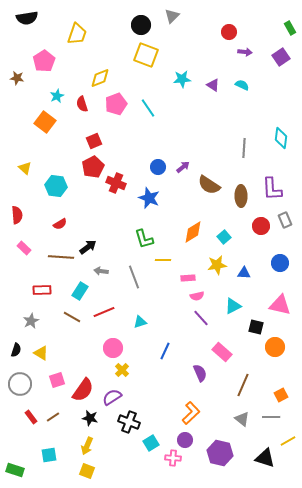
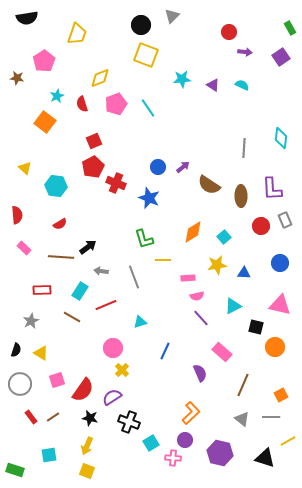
red line at (104, 312): moved 2 px right, 7 px up
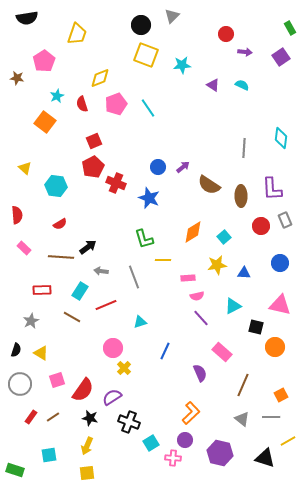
red circle at (229, 32): moved 3 px left, 2 px down
cyan star at (182, 79): moved 14 px up
yellow cross at (122, 370): moved 2 px right, 2 px up
red rectangle at (31, 417): rotated 72 degrees clockwise
yellow square at (87, 471): moved 2 px down; rotated 28 degrees counterclockwise
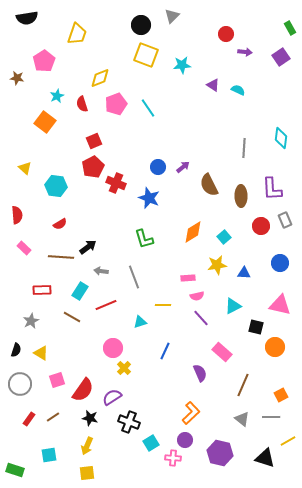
cyan semicircle at (242, 85): moved 4 px left, 5 px down
brown semicircle at (209, 185): rotated 30 degrees clockwise
yellow line at (163, 260): moved 45 px down
red rectangle at (31, 417): moved 2 px left, 2 px down
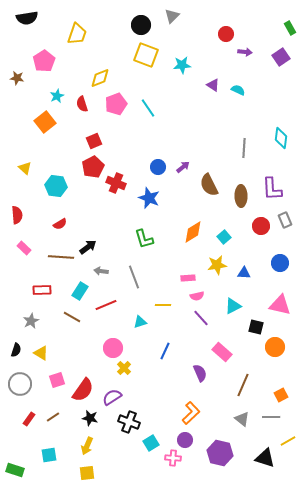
orange square at (45, 122): rotated 15 degrees clockwise
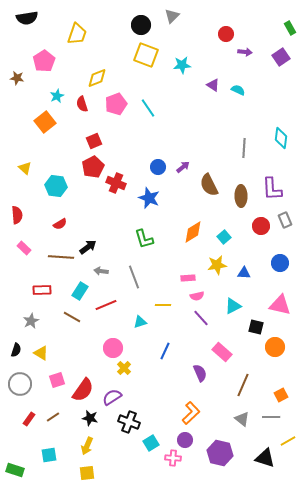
yellow diamond at (100, 78): moved 3 px left
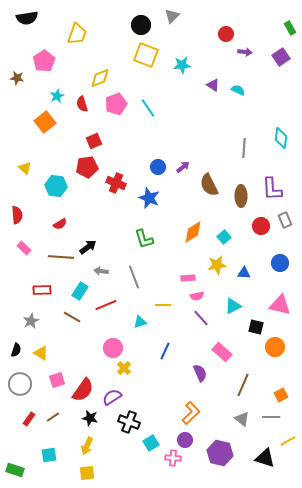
yellow diamond at (97, 78): moved 3 px right
red pentagon at (93, 167): moved 6 px left; rotated 20 degrees clockwise
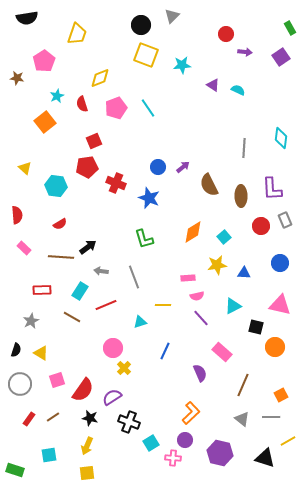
pink pentagon at (116, 104): moved 4 px down
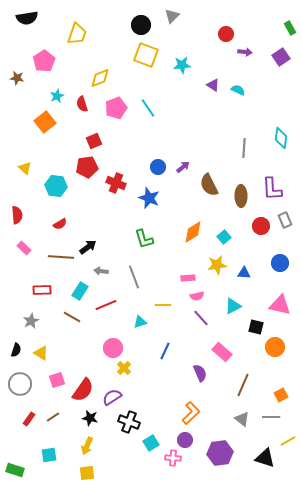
purple hexagon at (220, 453): rotated 20 degrees counterclockwise
